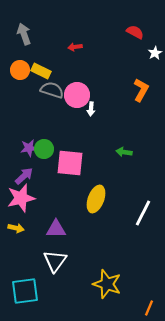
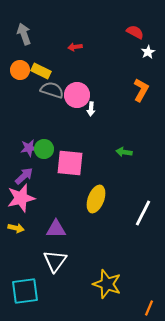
white star: moved 7 px left, 1 px up
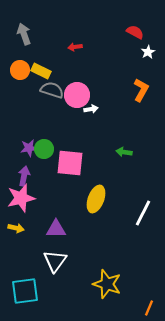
white arrow: rotated 104 degrees counterclockwise
purple arrow: rotated 36 degrees counterclockwise
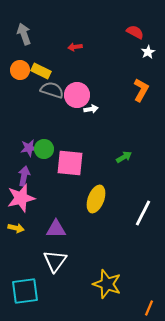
green arrow: moved 5 px down; rotated 140 degrees clockwise
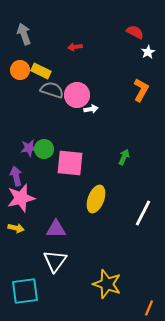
green arrow: rotated 35 degrees counterclockwise
purple arrow: moved 8 px left; rotated 24 degrees counterclockwise
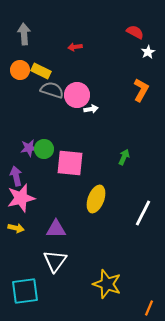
gray arrow: rotated 15 degrees clockwise
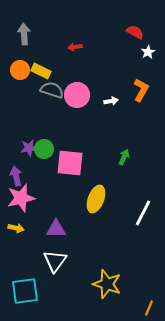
white arrow: moved 20 px right, 8 px up
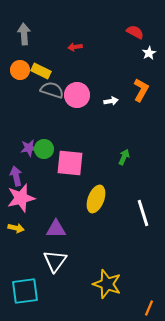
white star: moved 1 px right, 1 px down
white line: rotated 44 degrees counterclockwise
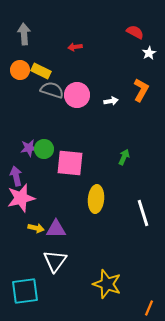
yellow ellipse: rotated 16 degrees counterclockwise
yellow arrow: moved 20 px right
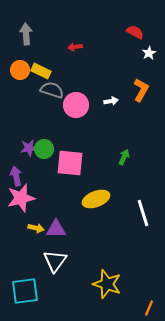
gray arrow: moved 2 px right
pink circle: moved 1 px left, 10 px down
yellow ellipse: rotated 64 degrees clockwise
